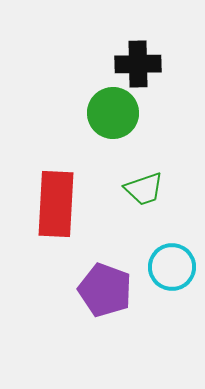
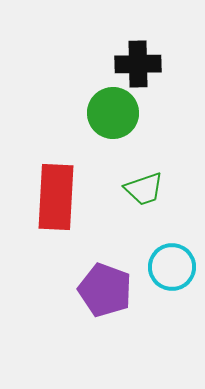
red rectangle: moved 7 px up
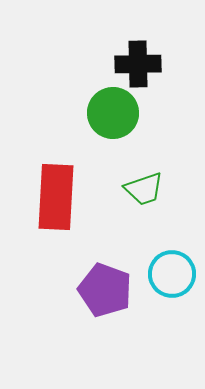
cyan circle: moved 7 px down
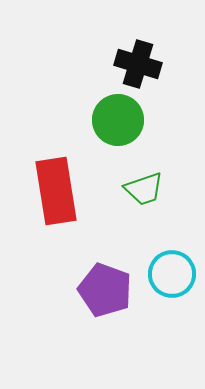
black cross: rotated 18 degrees clockwise
green circle: moved 5 px right, 7 px down
red rectangle: moved 6 px up; rotated 12 degrees counterclockwise
